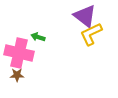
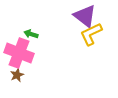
green arrow: moved 7 px left, 3 px up
pink cross: rotated 8 degrees clockwise
brown star: rotated 24 degrees counterclockwise
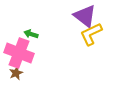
brown star: moved 1 px left, 2 px up
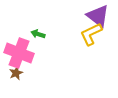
purple triangle: moved 13 px right
green arrow: moved 7 px right
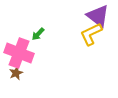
green arrow: rotated 64 degrees counterclockwise
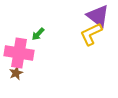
pink cross: rotated 12 degrees counterclockwise
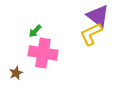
green arrow: moved 3 px left, 3 px up
pink cross: moved 24 px right
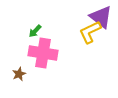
purple triangle: moved 3 px right, 1 px down
yellow L-shape: moved 1 px left, 2 px up
brown star: moved 3 px right, 1 px down
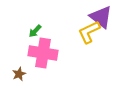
yellow L-shape: moved 1 px left
